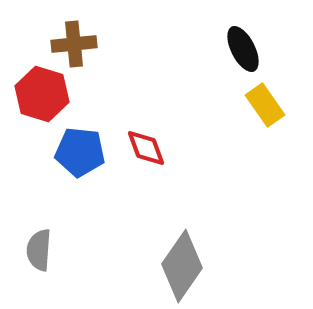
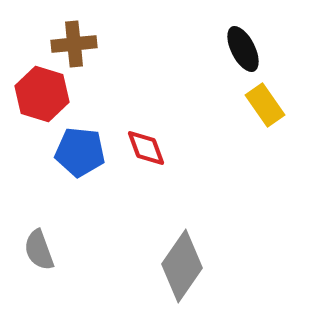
gray semicircle: rotated 24 degrees counterclockwise
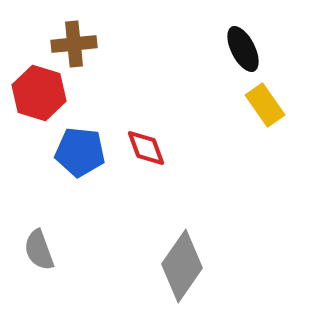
red hexagon: moved 3 px left, 1 px up
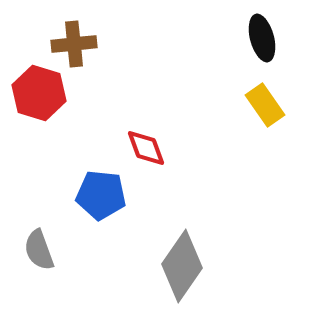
black ellipse: moved 19 px right, 11 px up; rotated 12 degrees clockwise
blue pentagon: moved 21 px right, 43 px down
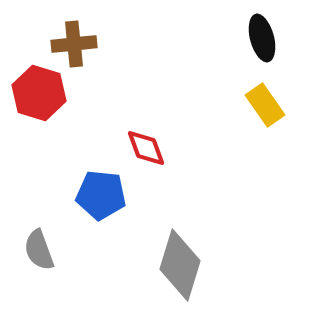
gray diamond: moved 2 px left, 1 px up; rotated 18 degrees counterclockwise
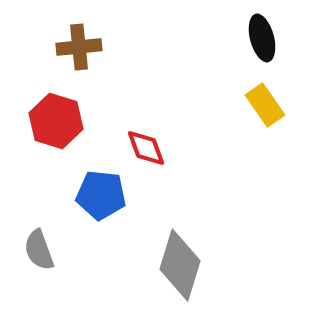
brown cross: moved 5 px right, 3 px down
red hexagon: moved 17 px right, 28 px down
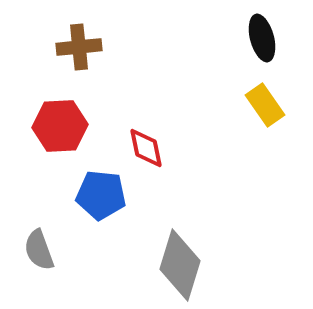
red hexagon: moved 4 px right, 5 px down; rotated 20 degrees counterclockwise
red diamond: rotated 9 degrees clockwise
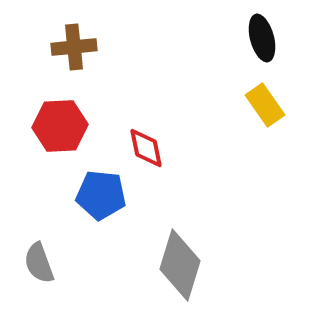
brown cross: moved 5 px left
gray semicircle: moved 13 px down
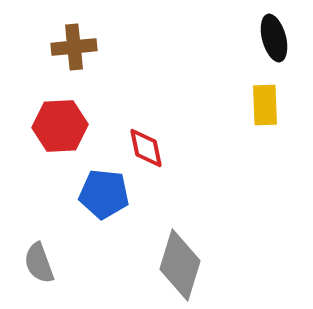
black ellipse: moved 12 px right
yellow rectangle: rotated 33 degrees clockwise
blue pentagon: moved 3 px right, 1 px up
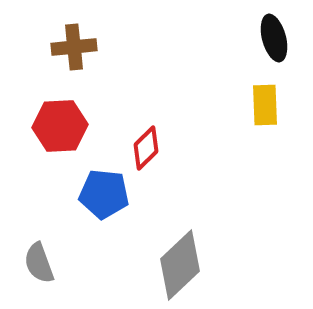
red diamond: rotated 57 degrees clockwise
gray diamond: rotated 30 degrees clockwise
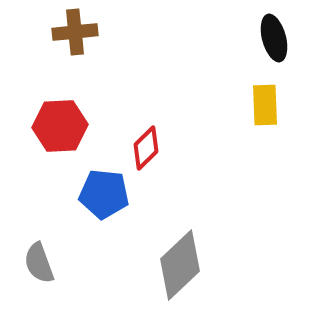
brown cross: moved 1 px right, 15 px up
